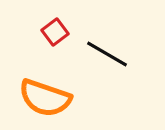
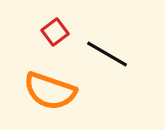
orange semicircle: moved 5 px right, 7 px up
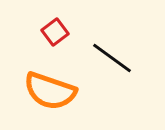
black line: moved 5 px right, 4 px down; rotated 6 degrees clockwise
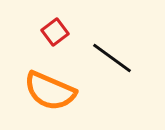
orange semicircle: rotated 4 degrees clockwise
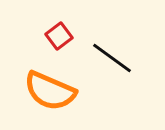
red square: moved 4 px right, 4 px down
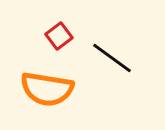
orange semicircle: moved 3 px left, 2 px up; rotated 14 degrees counterclockwise
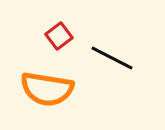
black line: rotated 9 degrees counterclockwise
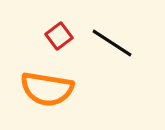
black line: moved 15 px up; rotated 6 degrees clockwise
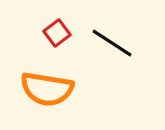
red square: moved 2 px left, 3 px up
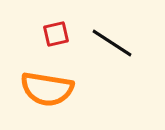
red square: moved 1 px left, 1 px down; rotated 24 degrees clockwise
